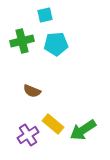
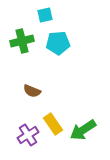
cyan pentagon: moved 2 px right, 1 px up
yellow rectangle: rotated 15 degrees clockwise
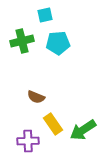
brown semicircle: moved 4 px right, 6 px down
purple cross: moved 6 px down; rotated 30 degrees clockwise
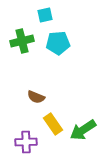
purple cross: moved 2 px left, 1 px down
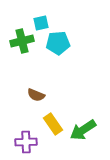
cyan square: moved 4 px left, 8 px down
brown semicircle: moved 2 px up
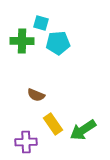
cyan square: rotated 28 degrees clockwise
green cross: rotated 15 degrees clockwise
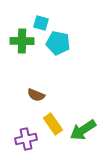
cyan pentagon: rotated 15 degrees clockwise
purple cross: moved 3 px up; rotated 10 degrees counterclockwise
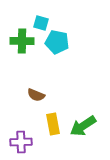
cyan pentagon: moved 1 px left, 1 px up
yellow rectangle: rotated 25 degrees clockwise
green arrow: moved 4 px up
purple cross: moved 5 px left, 3 px down; rotated 10 degrees clockwise
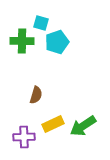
cyan pentagon: rotated 30 degrees counterclockwise
brown semicircle: rotated 96 degrees counterclockwise
yellow rectangle: rotated 75 degrees clockwise
purple cross: moved 3 px right, 5 px up
